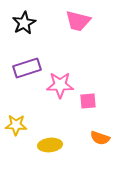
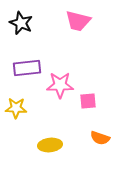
black star: moved 3 px left; rotated 20 degrees counterclockwise
purple rectangle: rotated 12 degrees clockwise
yellow star: moved 17 px up
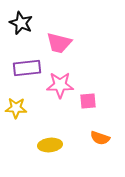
pink trapezoid: moved 19 px left, 22 px down
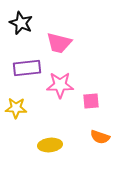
pink square: moved 3 px right
orange semicircle: moved 1 px up
